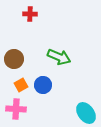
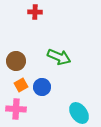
red cross: moved 5 px right, 2 px up
brown circle: moved 2 px right, 2 px down
blue circle: moved 1 px left, 2 px down
cyan ellipse: moved 7 px left
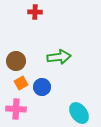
green arrow: rotated 30 degrees counterclockwise
orange square: moved 2 px up
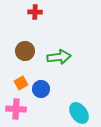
brown circle: moved 9 px right, 10 px up
blue circle: moved 1 px left, 2 px down
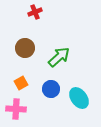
red cross: rotated 24 degrees counterclockwise
brown circle: moved 3 px up
green arrow: rotated 35 degrees counterclockwise
blue circle: moved 10 px right
cyan ellipse: moved 15 px up
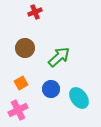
pink cross: moved 2 px right, 1 px down; rotated 30 degrees counterclockwise
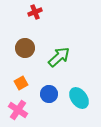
blue circle: moved 2 px left, 5 px down
pink cross: rotated 30 degrees counterclockwise
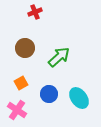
pink cross: moved 1 px left
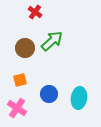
red cross: rotated 32 degrees counterclockwise
green arrow: moved 7 px left, 16 px up
orange square: moved 1 px left, 3 px up; rotated 16 degrees clockwise
cyan ellipse: rotated 45 degrees clockwise
pink cross: moved 2 px up
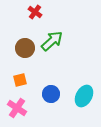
blue circle: moved 2 px right
cyan ellipse: moved 5 px right, 2 px up; rotated 20 degrees clockwise
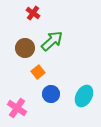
red cross: moved 2 px left, 1 px down
orange square: moved 18 px right, 8 px up; rotated 24 degrees counterclockwise
